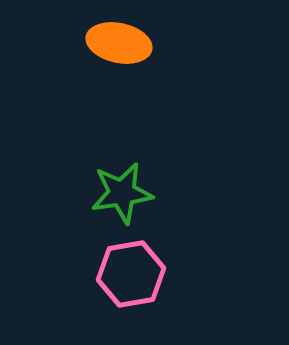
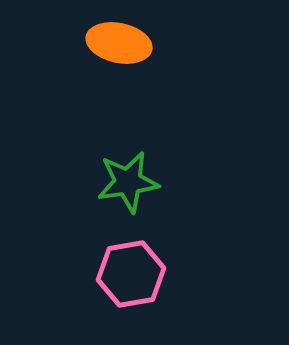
green star: moved 6 px right, 11 px up
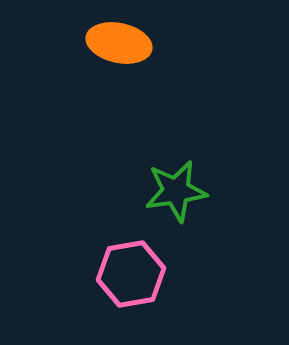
green star: moved 48 px right, 9 px down
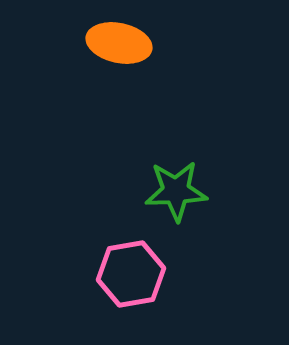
green star: rotated 6 degrees clockwise
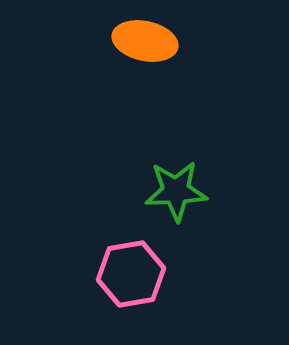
orange ellipse: moved 26 px right, 2 px up
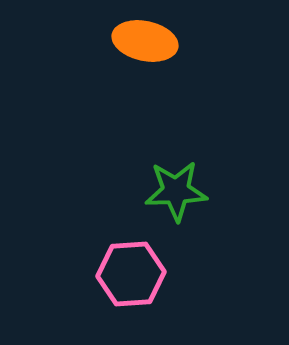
pink hexagon: rotated 6 degrees clockwise
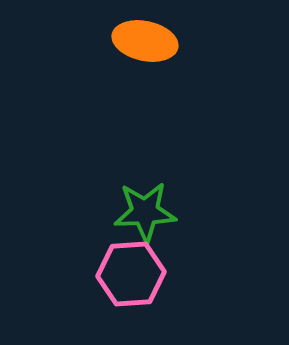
green star: moved 31 px left, 21 px down
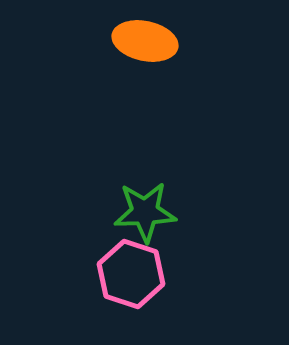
pink hexagon: rotated 22 degrees clockwise
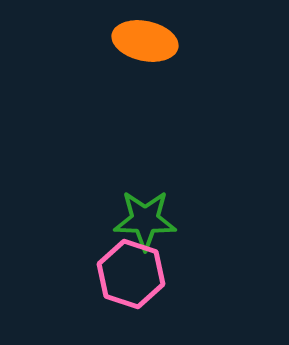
green star: moved 8 px down; rotated 4 degrees clockwise
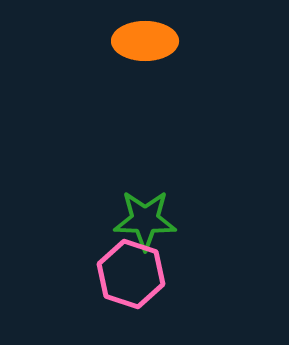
orange ellipse: rotated 12 degrees counterclockwise
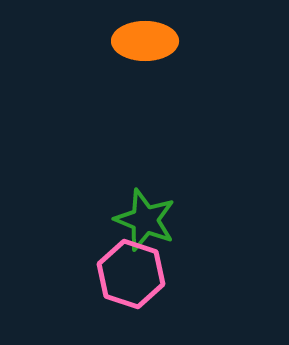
green star: rotated 20 degrees clockwise
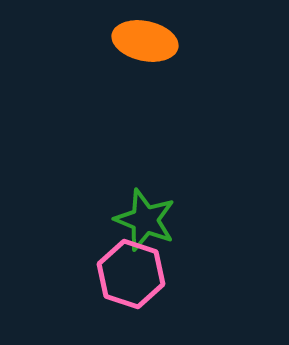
orange ellipse: rotated 12 degrees clockwise
